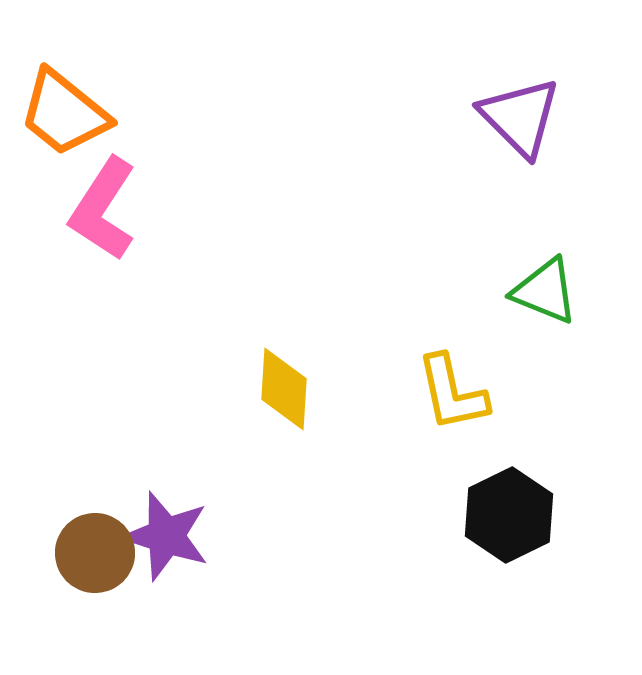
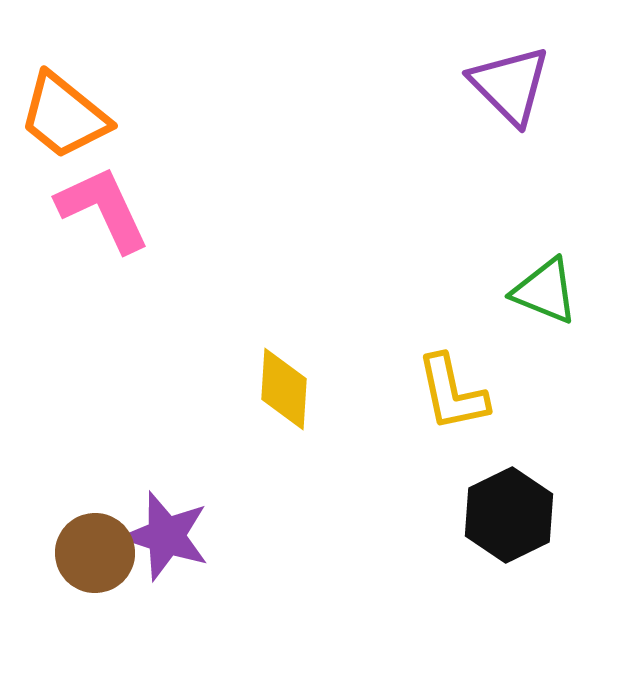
orange trapezoid: moved 3 px down
purple triangle: moved 10 px left, 32 px up
pink L-shape: rotated 122 degrees clockwise
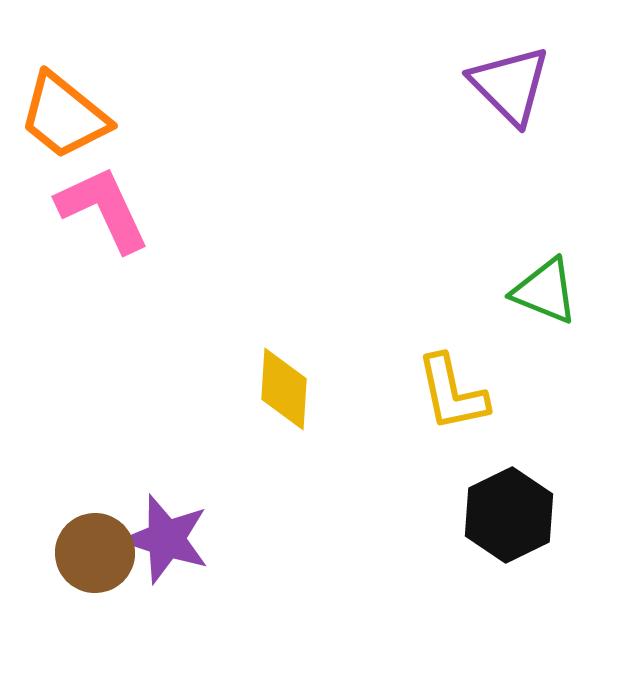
purple star: moved 3 px down
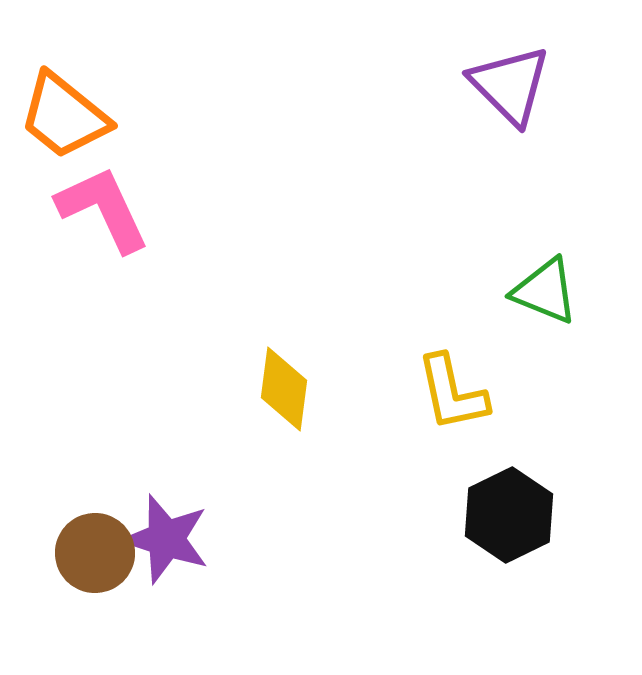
yellow diamond: rotated 4 degrees clockwise
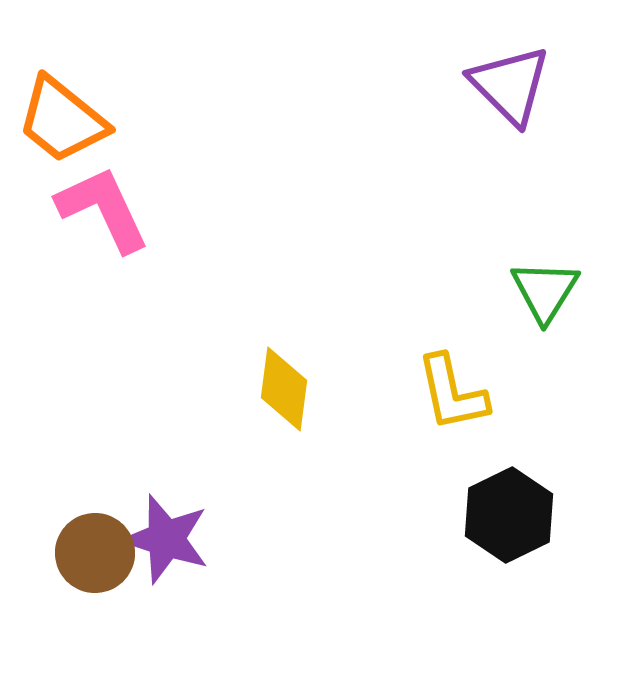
orange trapezoid: moved 2 px left, 4 px down
green triangle: rotated 40 degrees clockwise
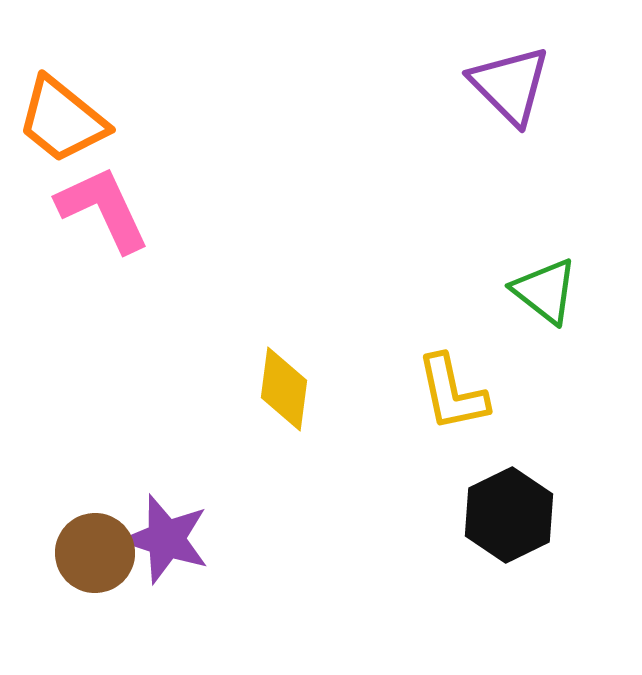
green triangle: rotated 24 degrees counterclockwise
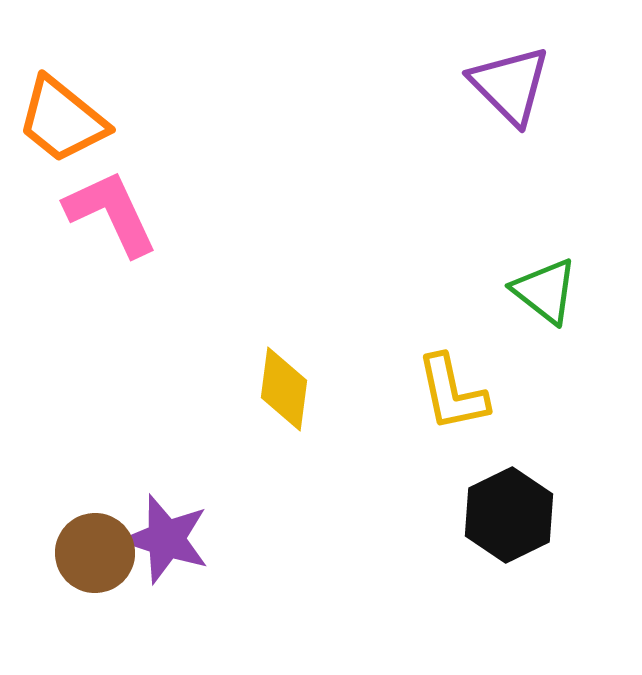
pink L-shape: moved 8 px right, 4 px down
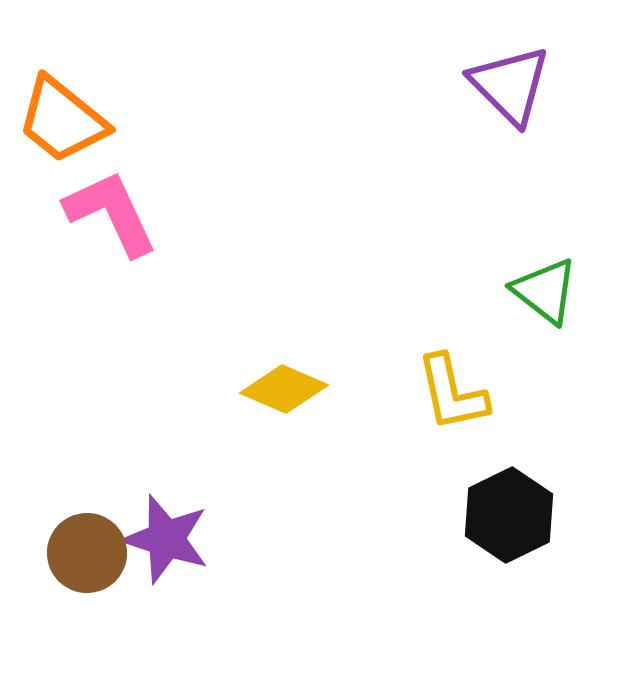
yellow diamond: rotated 74 degrees counterclockwise
brown circle: moved 8 px left
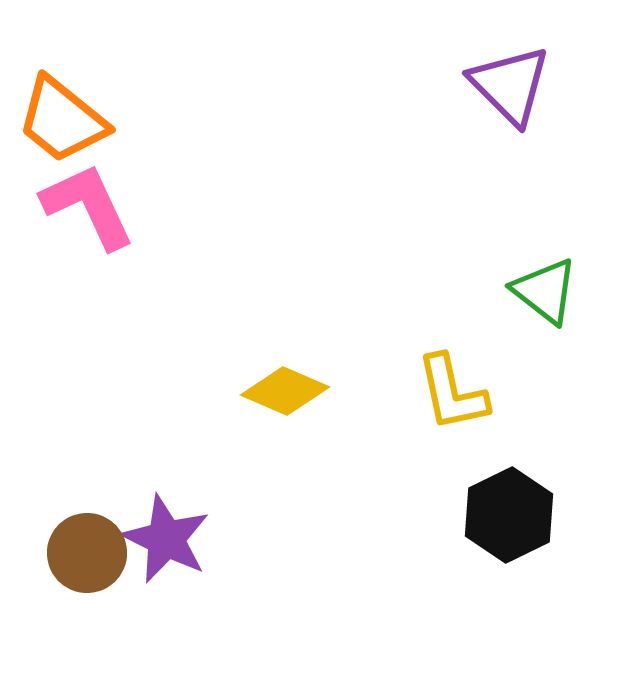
pink L-shape: moved 23 px left, 7 px up
yellow diamond: moved 1 px right, 2 px down
purple star: rotated 8 degrees clockwise
